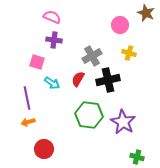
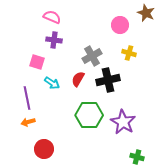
green hexagon: rotated 8 degrees counterclockwise
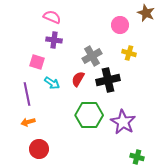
purple line: moved 4 px up
red circle: moved 5 px left
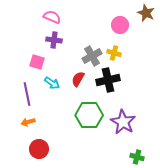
yellow cross: moved 15 px left
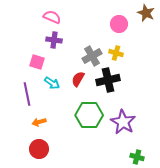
pink circle: moved 1 px left, 1 px up
yellow cross: moved 2 px right
orange arrow: moved 11 px right
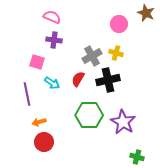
red circle: moved 5 px right, 7 px up
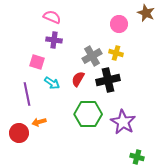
green hexagon: moved 1 px left, 1 px up
red circle: moved 25 px left, 9 px up
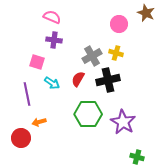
red circle: moved 2 px right, 5 px down
